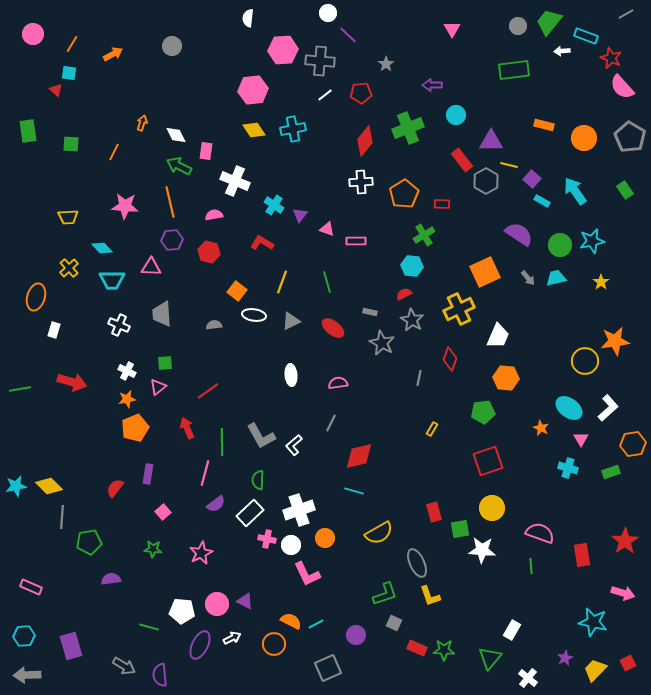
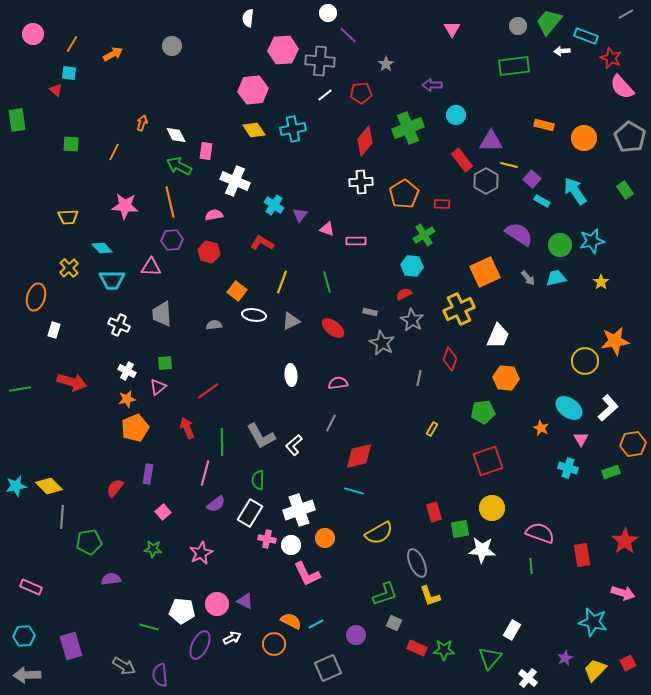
green rectangle at (514, 70): moved 4 px up
green rectangle at (28, 131): moved 11 px left, 11 px up
white rectangle at (250, 513): rotated 16 degrees counterclockwise
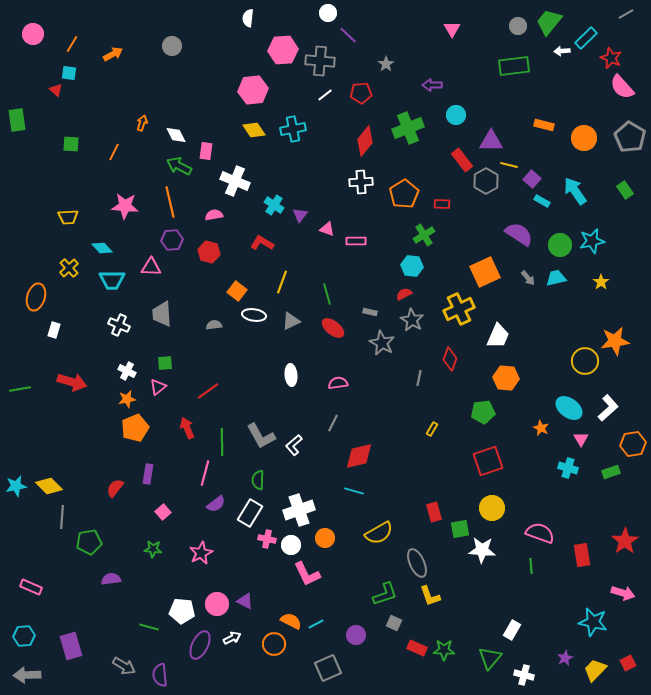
cyan rectangle at (586, 36): moved 2 px down; rotated 65 degrees counterclockwise
green line at (327, 282): moved 12 px down
gray line at (331, 423): moved 2 px right
white cross at (528, 678): moved 4 px left, 3 px up; rotated 24 degrees counterclockwise
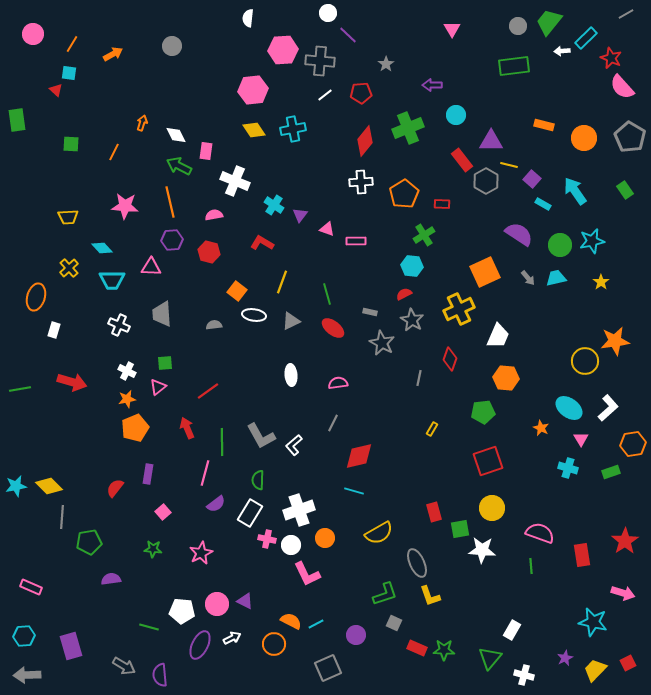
cyan rectangle at (542, 201): moved 1 px right, 3 px down
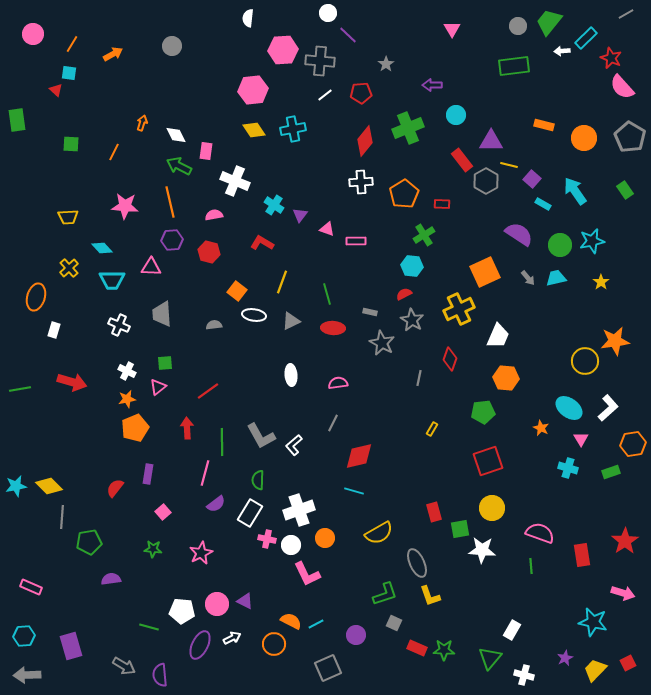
red ellipse at (333, 328): rotated 35 degrees counterclockwise
red arrow at (187, 428): rotated 20 degrees clockwise
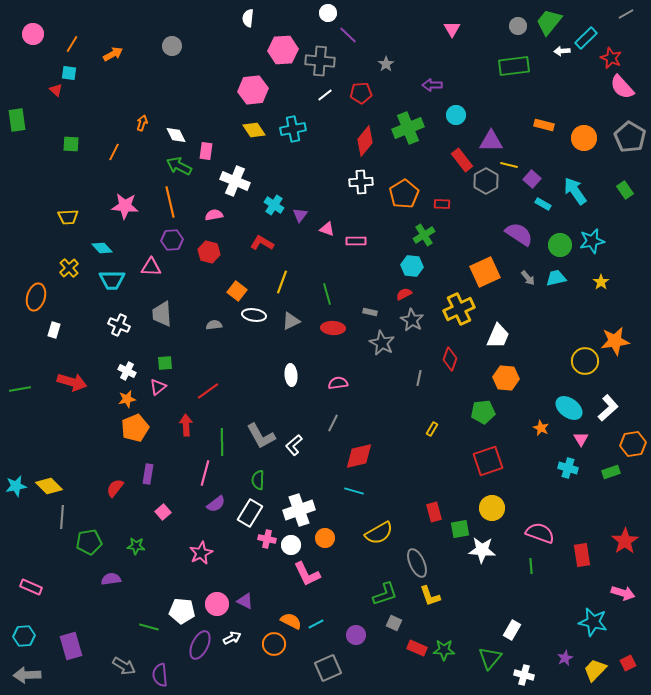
red arrow at (187, 428): moved 1 px left, 3 px up
green star at (153, 549): moved 17 px left, 3 px up
